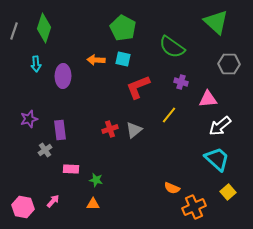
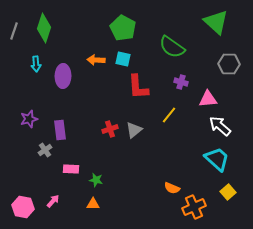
red L-shape: rotated 72 degrees counterclockwise
white arrow: rotated 80 degrees clockwise
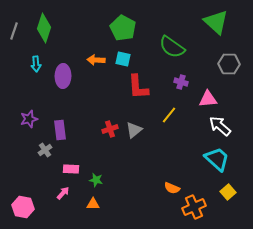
pink arrow: moved 10 px right, 8 px up
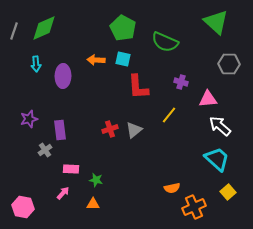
green diamond: rotated 48 degrees clockwise
green semicircle: moved 7 px left, 5 px up; rotated 12 degrees counterclockwise
orange semicircle: rotated 35 degrees counterclockwise
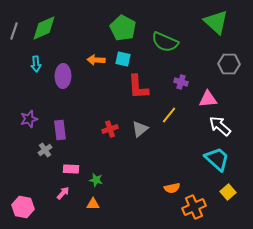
gray triangle: moved 6 px right, 1 px up
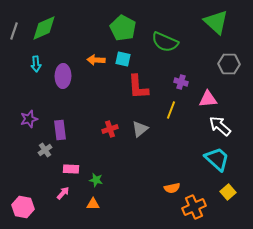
yellow line: moved 2 px right, 5 px up; rotated 18 degrees counterclockwise
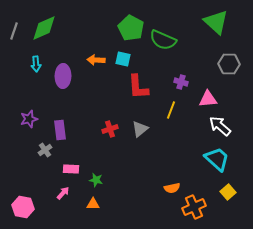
green pentagon: moved 8 px right
green semicircle: moved 2 px left, 2 px up
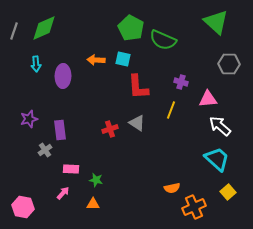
gray triangle: moved 3 px left, 6 px up; rotated 48 degrees counterclockwise
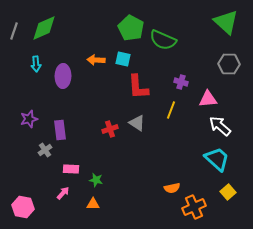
green triangle: moved 10 px right
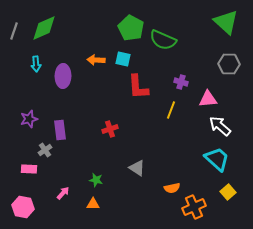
gray triangle: moved 45 px down
pink rectangle: moved 42 px left
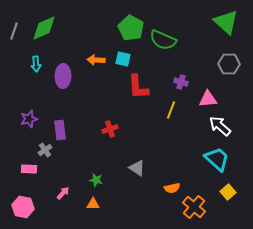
orange cross: rotated 25 degrees counterclockwise
